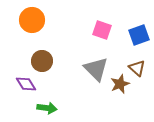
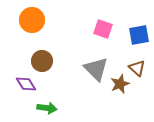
pink square: moved 1 px right, 1 px up
blue square: rotated 10 degrees clockwise
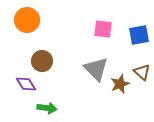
orange circle: moved 5 px left
pink square: rotated 12 degrees counterclockwise
brown triangle: moved 5 px right, 4 px down
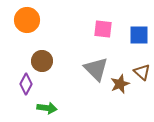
blue square: rotated 10 degrees clockwise
purple diamond: rotated 60 degrees clockwise
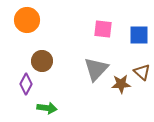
gray triangle: rotated 28 degrees clockwise
brown star: moved 1 px right; rotated 18 degrees clockwise
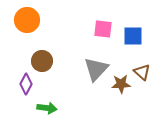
blue square: moved 6 px left, 1 px down
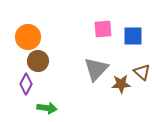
orange circle: moved 1 px right, 17 px down
pink square: rotated 12 degrees counterclockwise
brown circle: moved 4 px left
